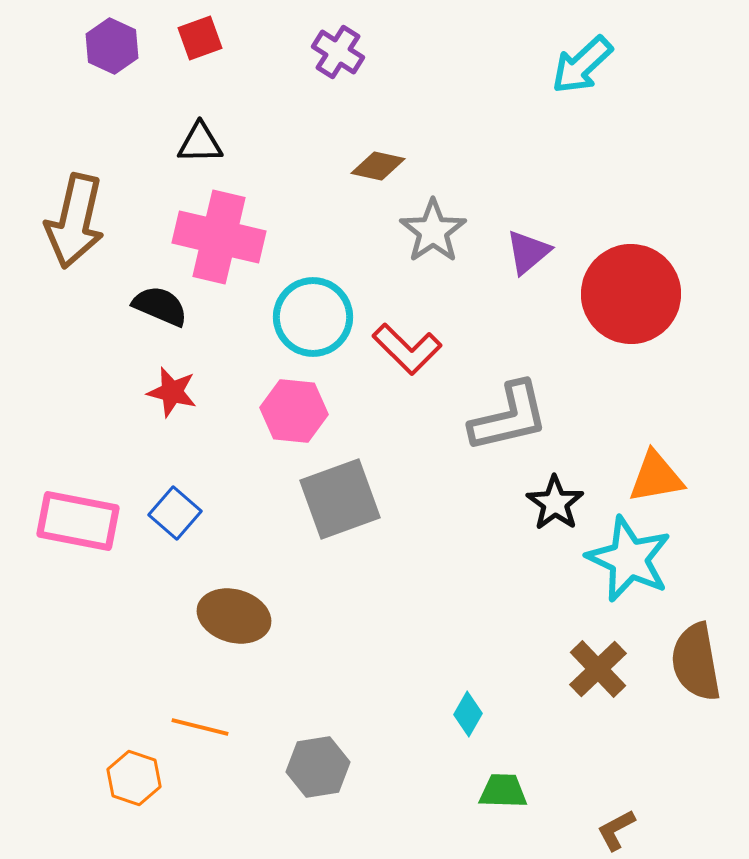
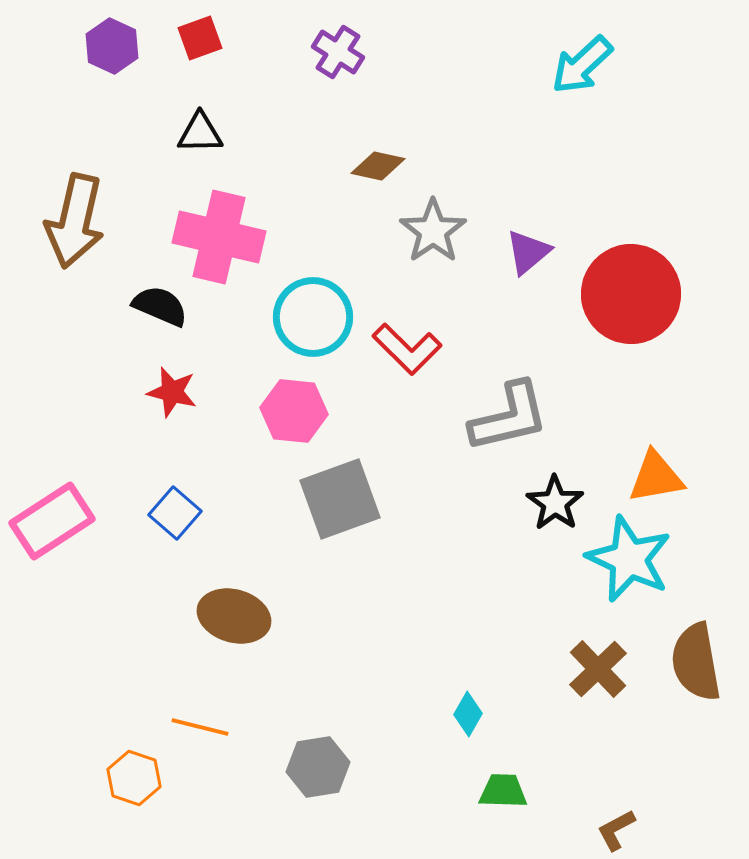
black triangle: moved 10 px up
pink rectangle: moved 26 px left; rotated 44 degrees counterclockwise
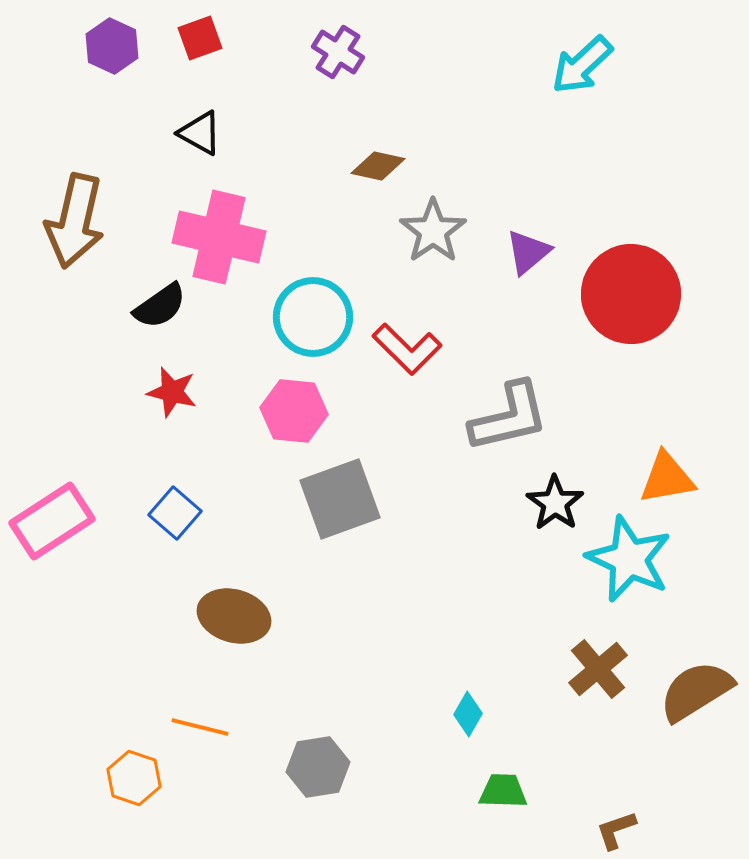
black triangle: rotated 30 degrees clockwise
black semicircle: rotated 122 degrees clockwise
orange triangle: moved 11 px right, 1 px down
brown semicircle: moved 29 px down; rotated 68 degrees clockwise
brown cross: rotated 4 degrees clockwise
brown L-shape: rotated 9 degrees clockwise
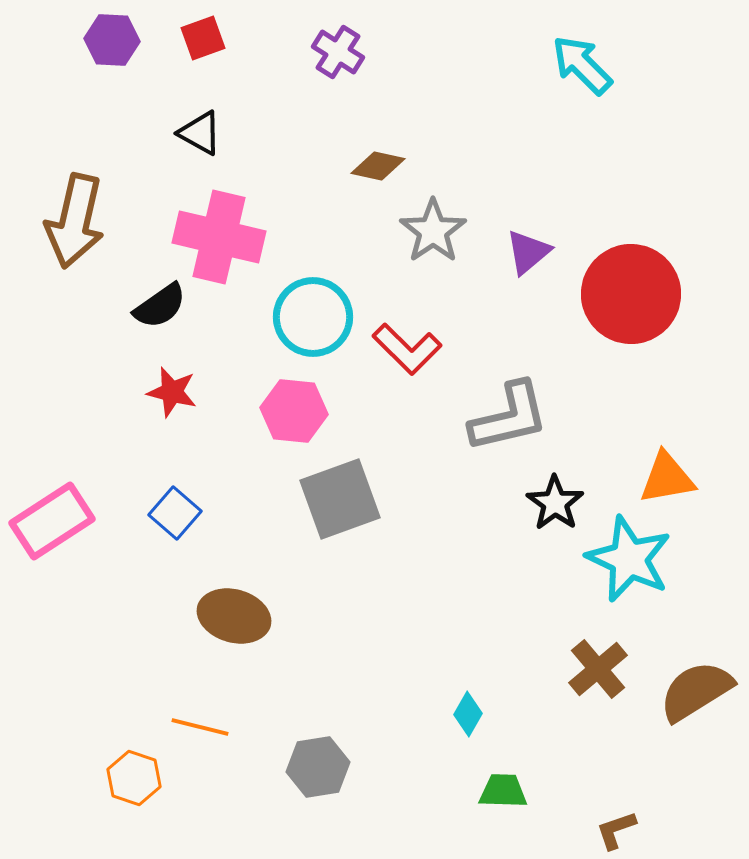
red square: moved 3 px right
purple hexagon: moved 6 px up; rotated 22 degrees counterclockwise
cyan arrow: rotated 88 degrees clockwise
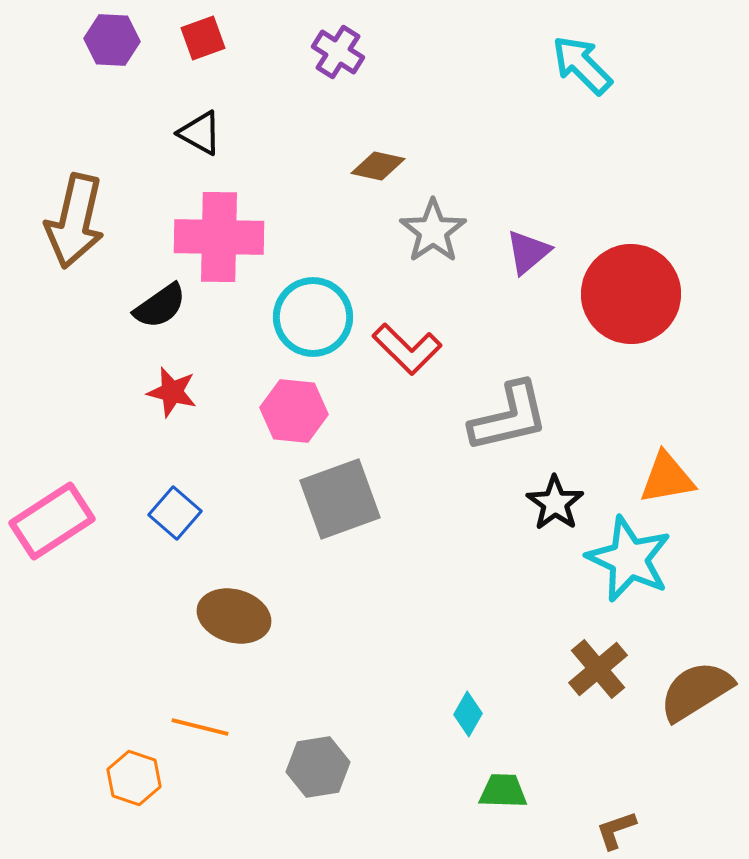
pink cross: rotated 12 degrees counterclockwise
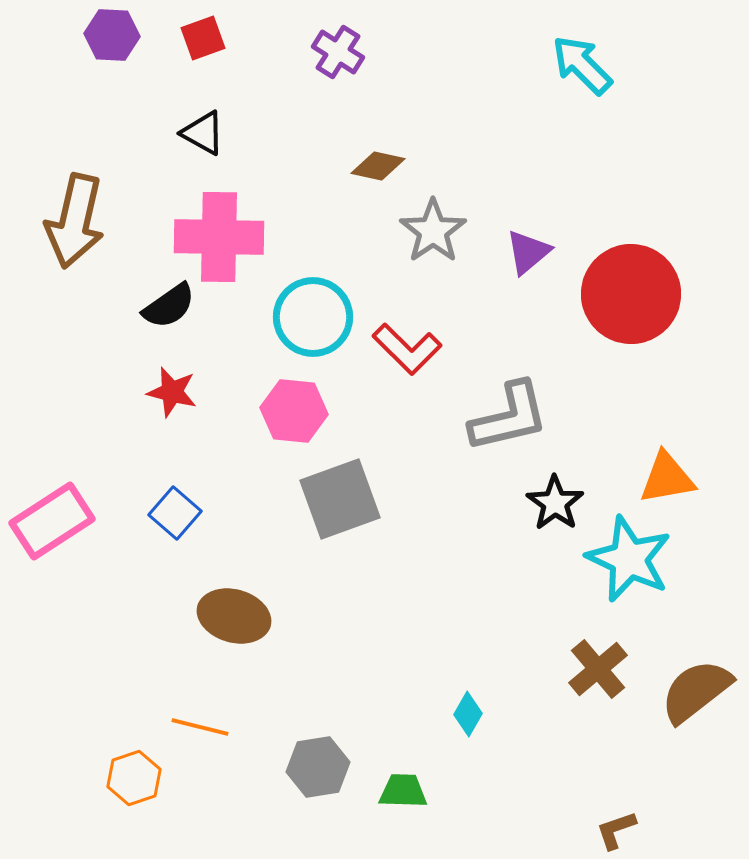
purple hexagon: moved 5 px up
black triangle: moved 3 px right
black semicircle: moved 9 px right
brown semicircle: rotated 6 degrees counterclockwise
orange hexagon: rotated 22 degrees clockwise
green trapezoid: moved 100 px left
